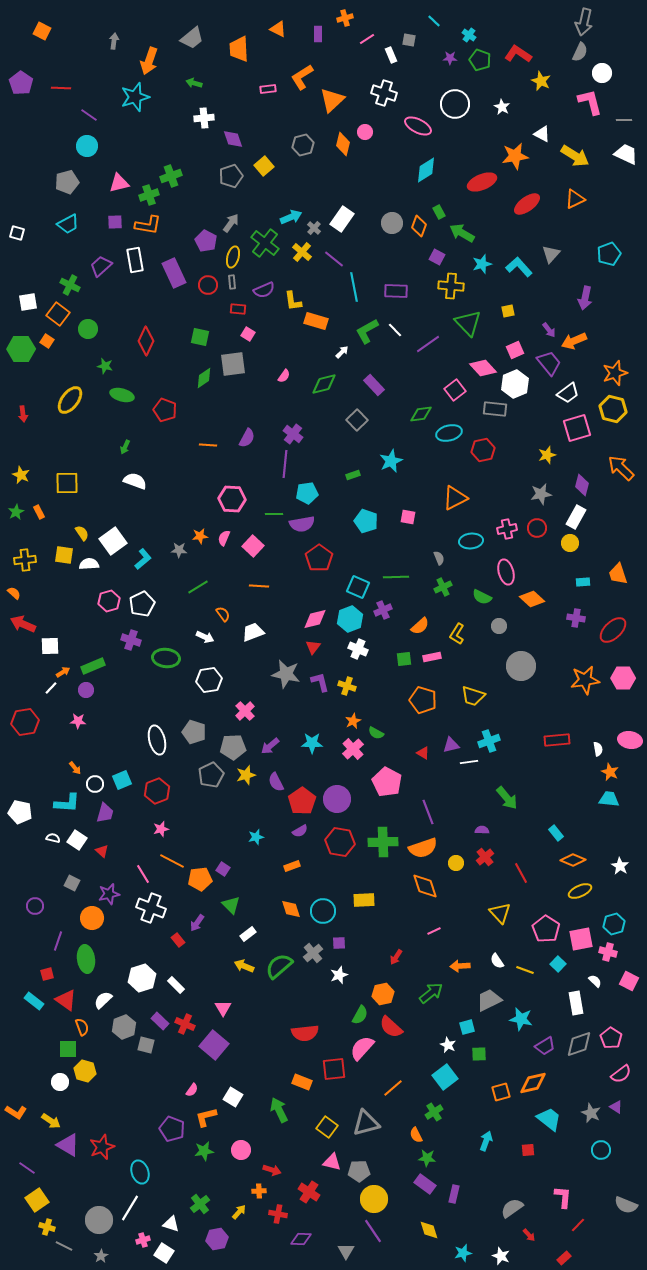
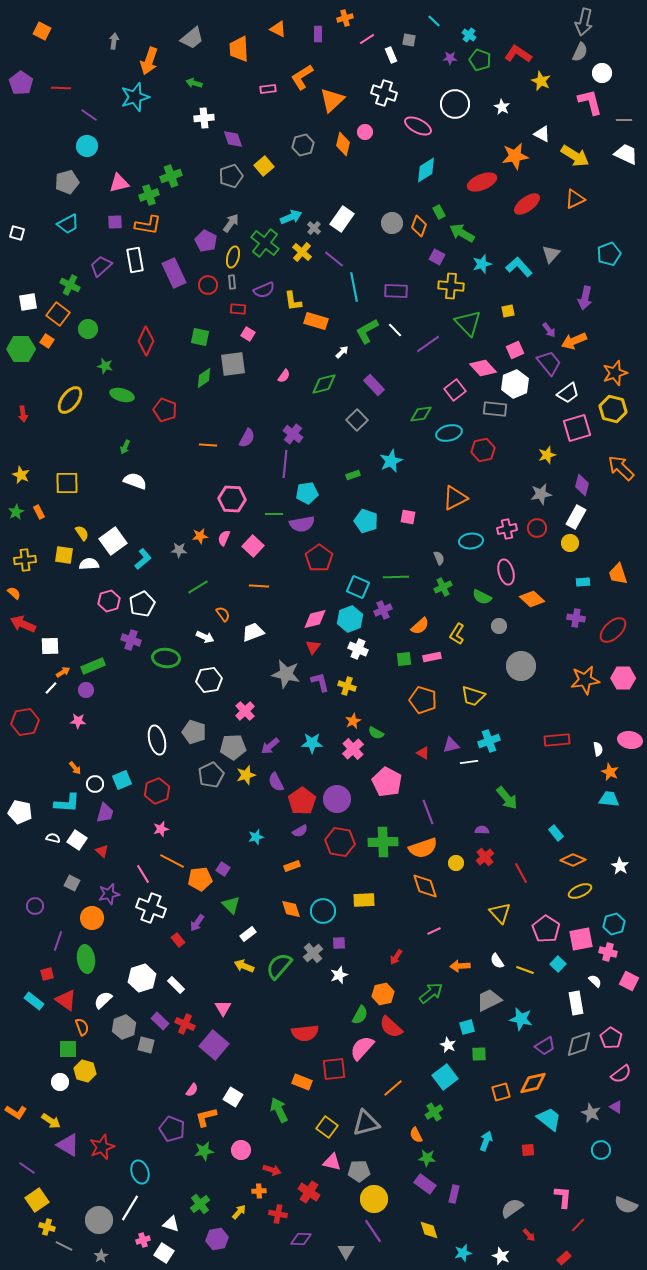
green semicircle at (279, 966): rotated 8 degrees counterclockwise
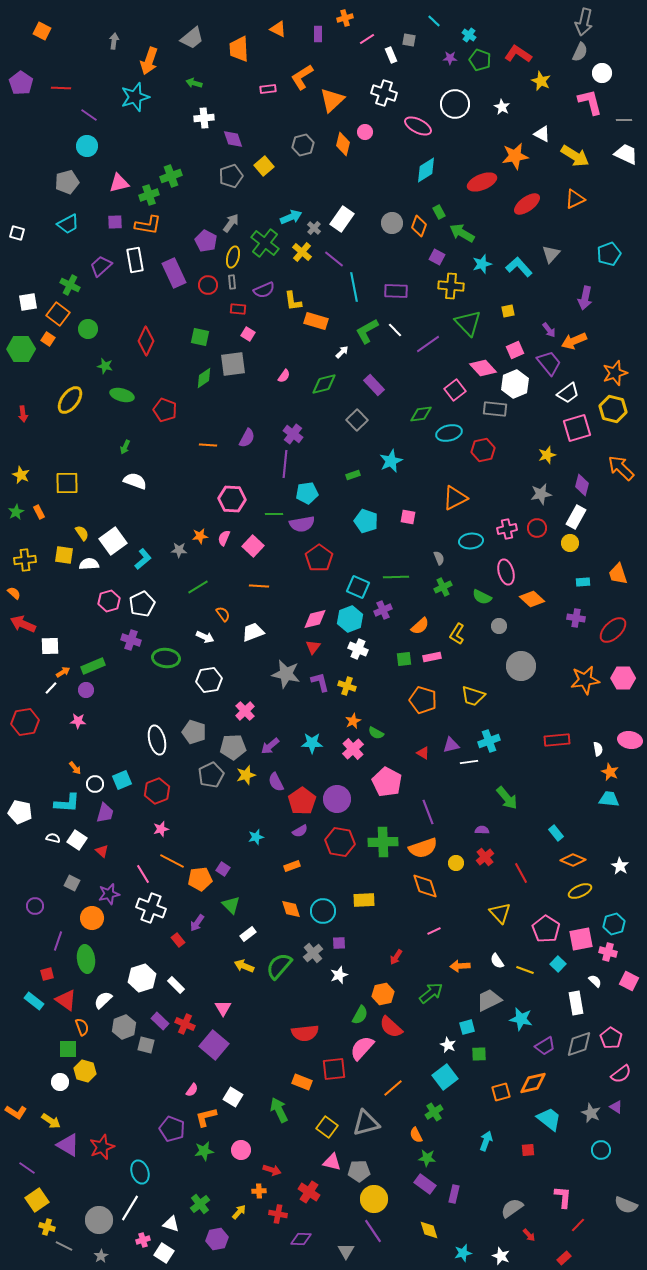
orange square at (47, 341): moved 1 px right, 2 px up
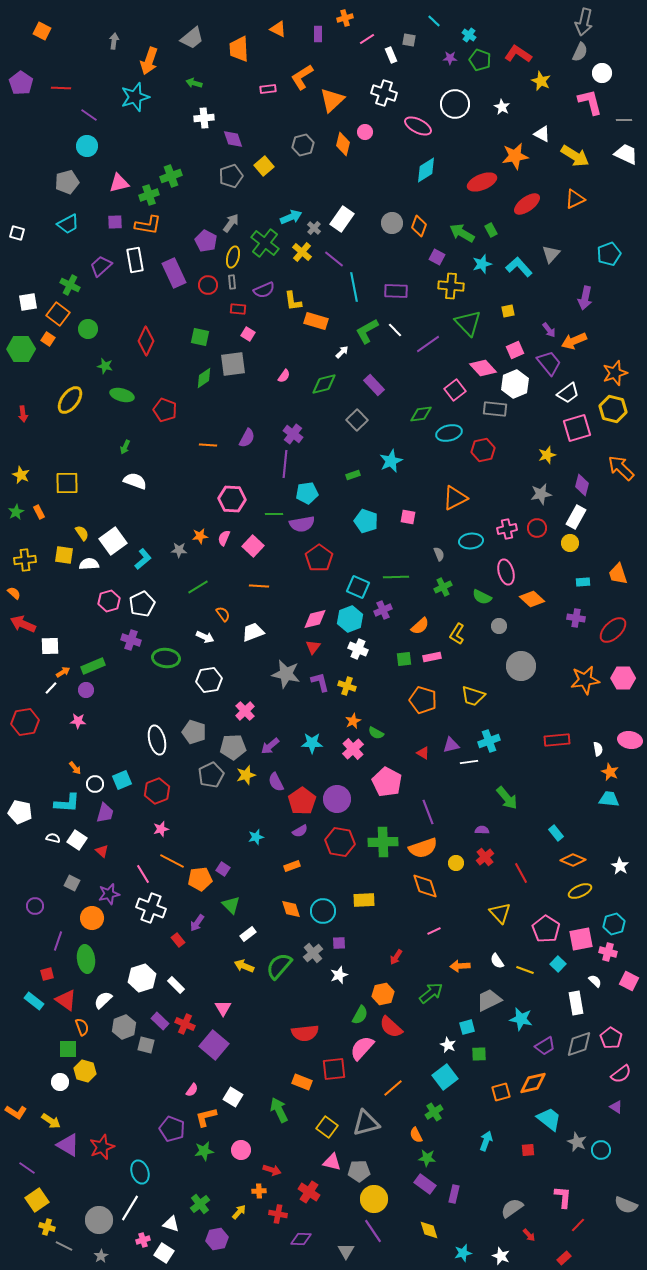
green rectangle at (439, 212): moved 52 px right, 18 px down
gray semicircle at (439, 558): moved 4 px up
gray star at (591, 1113): moved 14 px left, 29 px down
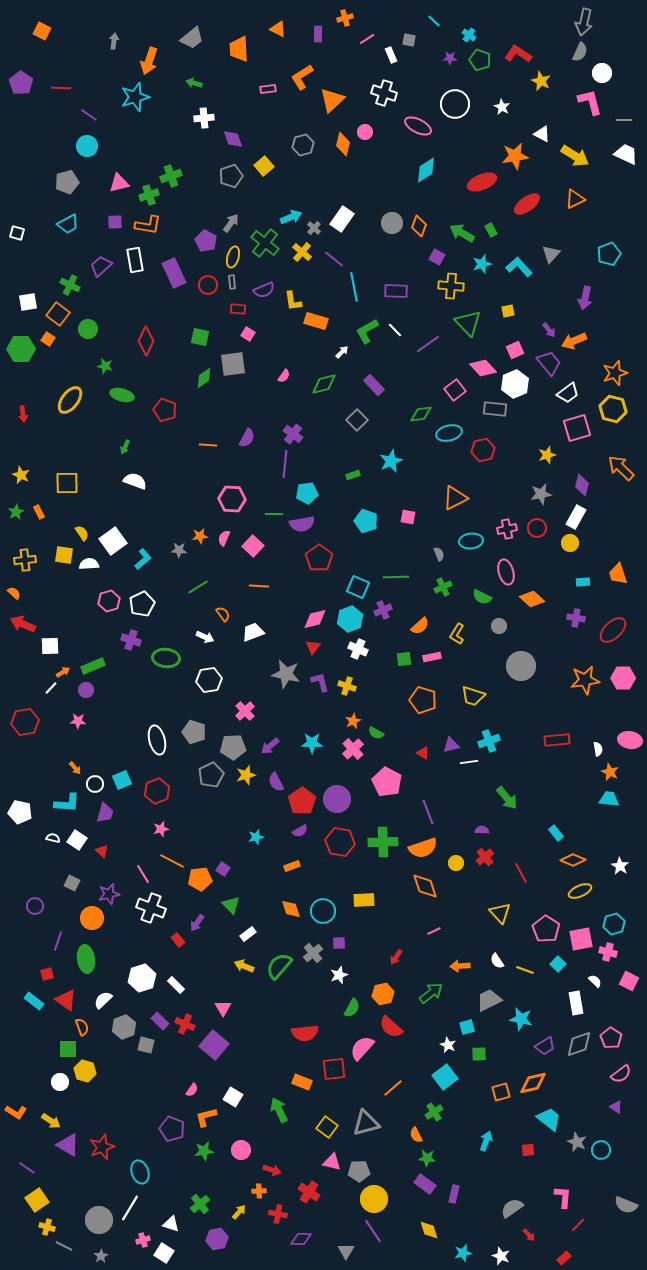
green semicircle at (360, 1015): moved 8 px left, 7 px up
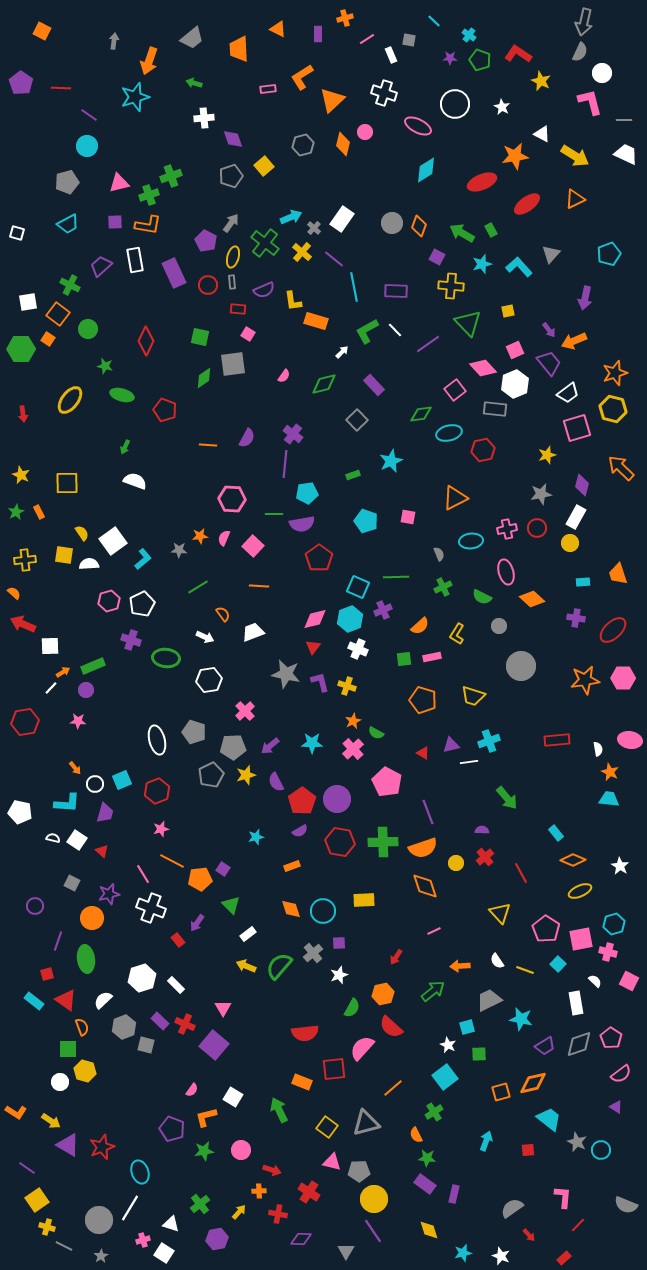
yellow arrow at (244, 966): moved 2 px right
green arrow at (431, 993): moved 2 px right, 2 px up
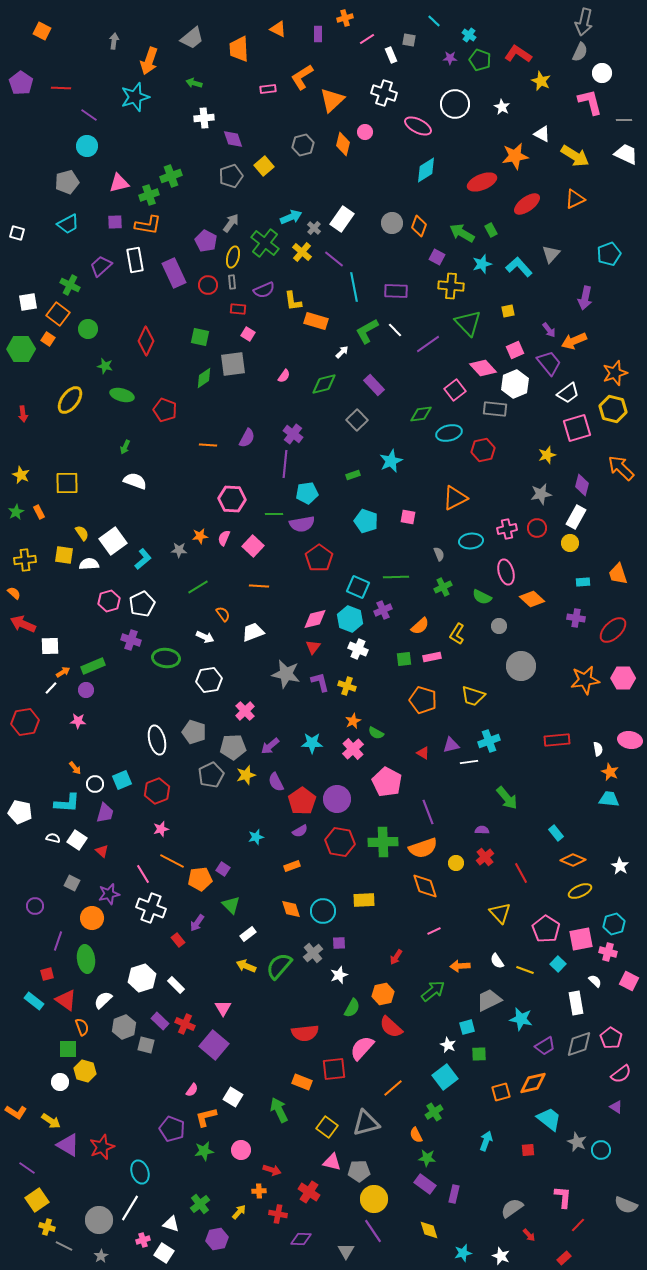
cyan hexagon at (350, 619): rotated 20 degrees counterclockwise
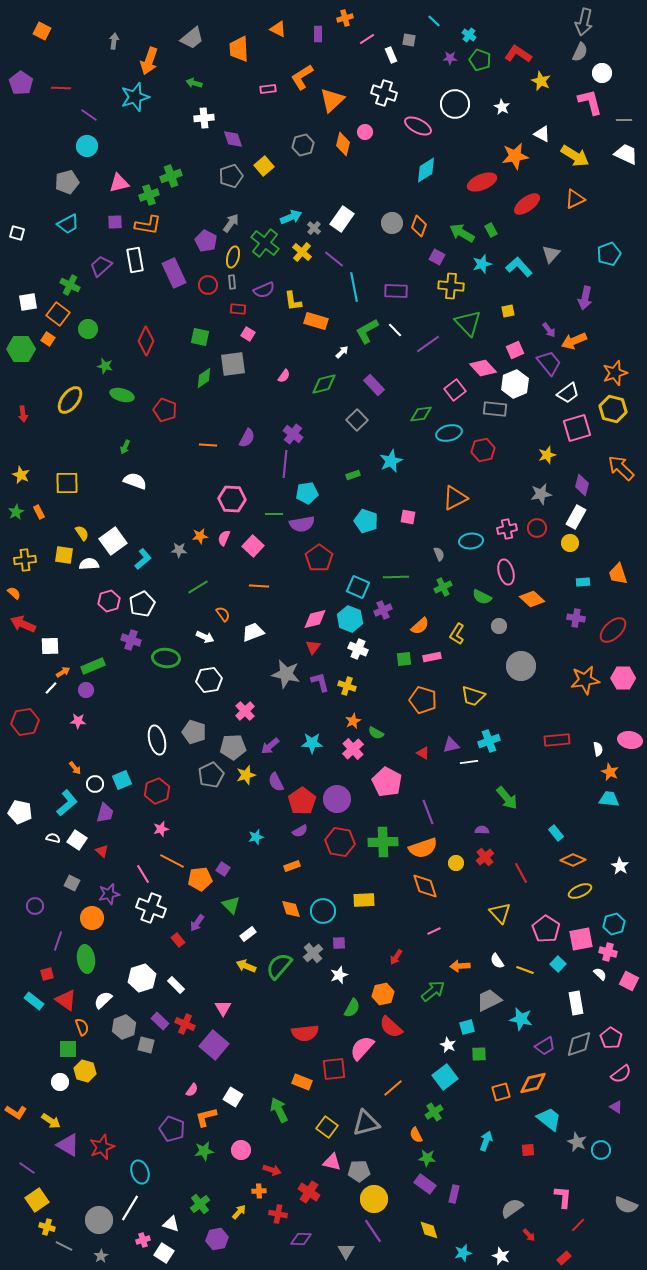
cyan L-shape at (67, 803): rotated 44 degrees counterclockwise
white semicircle at (595, 981): moved 5 px right, 7 px up
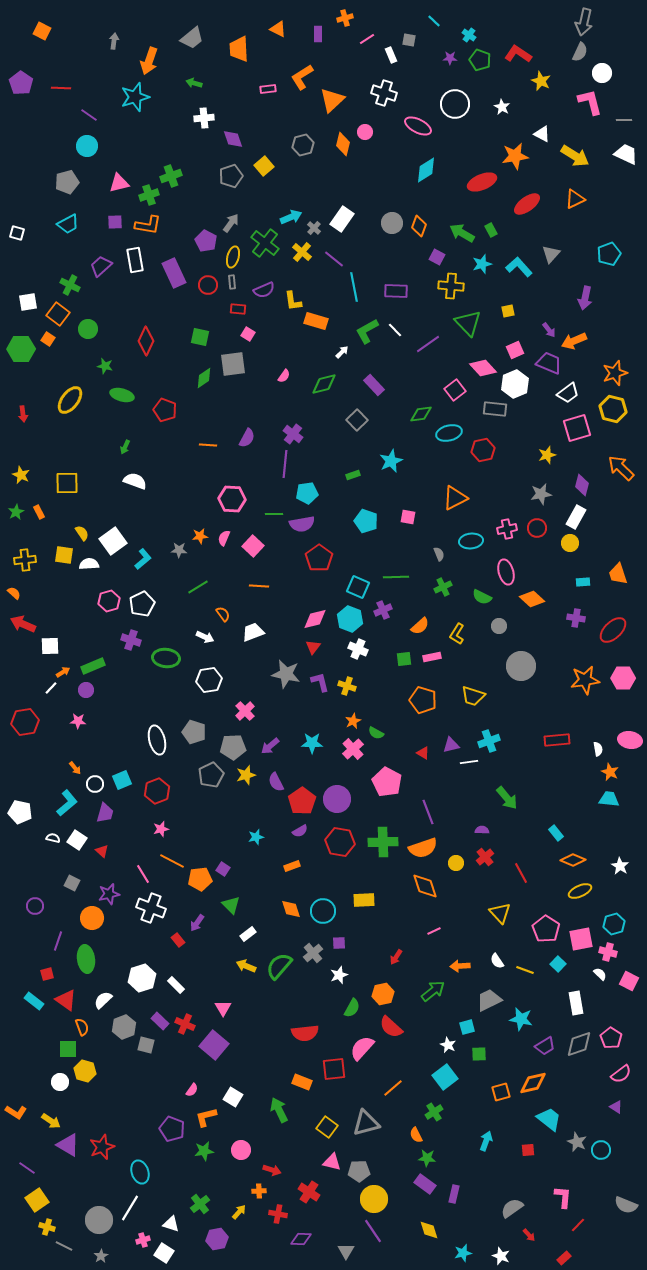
purple trapezoid at (549, 363): rotated 28 degrees counterclockwise
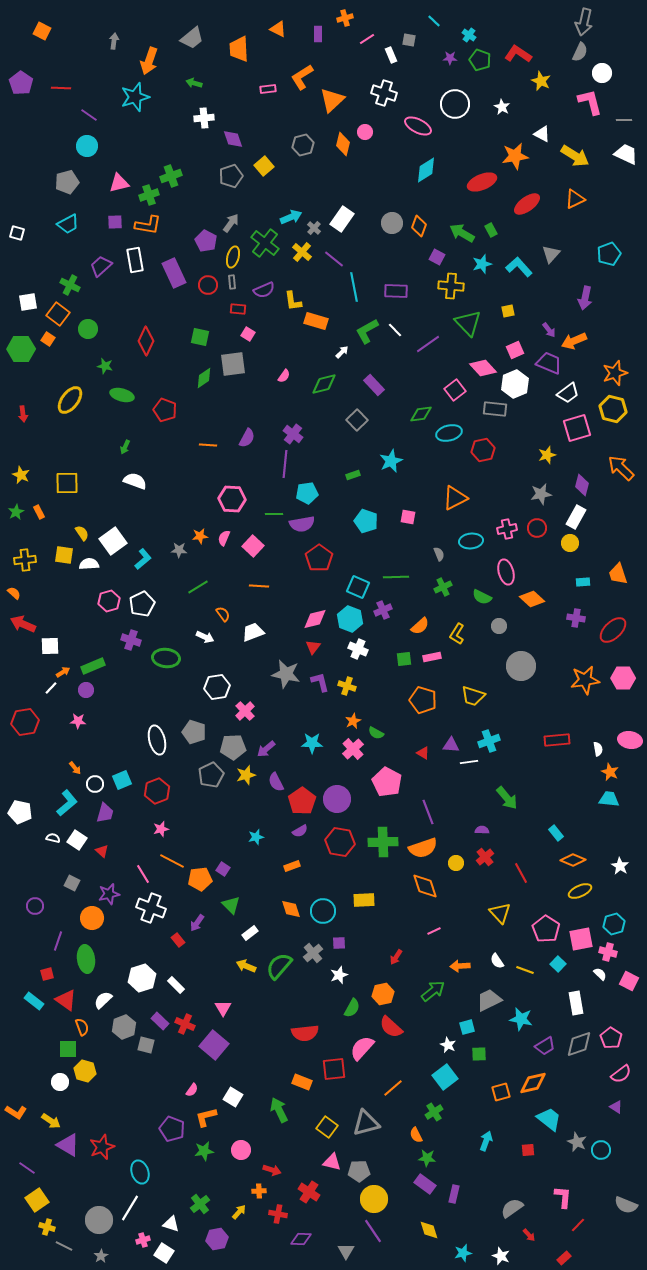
white hexagon at (209, 680): moved 8 px right, 7 px down
purple triangle at (451, 745): rotated 18 degrees clockwise
purple arrow at (270, 746): moved 4 px left, 3 px down
white rectangle at (248, 934): moved 2 px right, 1 px up
